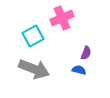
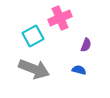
pink cross: moved 2 px left
purple semicircle: moved 8 px up
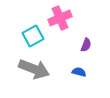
blue semicircle: moved 2 px down
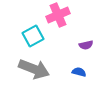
pink cross: moved 2 px left, 3 px up
purple semicircle: rotated 56 degrees clockwise
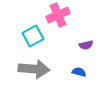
gray arrow: rotated 16 degrees counterclockwise
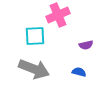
cyan square: moved 2 px right; rotated 25 degrees clockwise
gray arrow: rotated 16 degrees clockwise
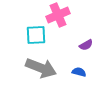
cyan square: moved 1 px right, 1 px up
purple semicircle: rotated 16 degrees counterclockwise
gray arrow: moved 7 px right, 1 px up
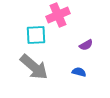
gray arrow: moved 7 px left, 1 px up; rotated 20 degrees clockwise
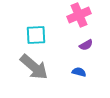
pink cross: moved 21 px right
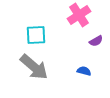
pink cross: rotated 10 degrees counterclockwise
purple semicircle: moved 10 px right, 4 px up
blue semicircle: moved 5 px right, 1 px up
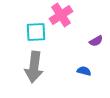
pink cross: moved 18 px left
cyan square: moved 3 px up
gray arrow: rotated 56 degrees clockwise
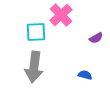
pink cross: rotated 10 degrees counterclockwise
purple semicircle: moved 3 px up
blue semicircle: moved 1 px right, 4 px down
